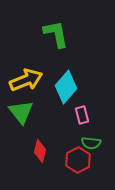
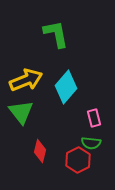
pink rectangle: moved 12 px right, 3 px down
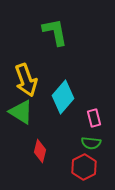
green L-shape: moved 1 px left, 2 px up
yellow arrow: rotated 92 degrees clockwise
cyan diamond: moved 3 px left, 10 px down
green triangle: rotated 20 degrees counterclockwise
red hexagon: moved 6 px right, 7 px down
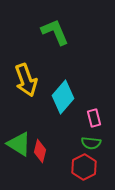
green L-shape: rotated 12 degrees counterclockwise
green triangle: moved 2 px left, 32 px down
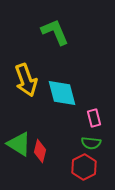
cyan diamond: moved 1 px left, 4 px up; rotated 56 degrees counterclockwise
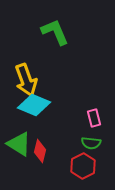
cyan diamond: moved 28 px left, 12 px down; rotated 52 degrees counterclockwise
red hexagon: moved 1 px left, 1 px up
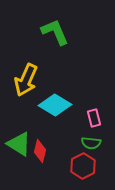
yellow arrow: rotated 44 degrees clockwise
cyan diamond: moved 21 px right; rotated 8 degrees clockwise
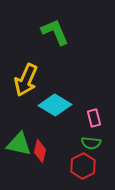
green triangle: rotated 20 degrees counterclockwise
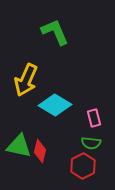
green triangle: moved 2 px down
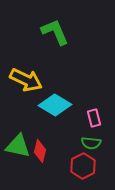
yellow arrow: rotated 88 degrees counterclockwise
green triangle: moved 1 px left
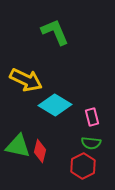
pink rectangle: moved 2 px left, 1 px up
